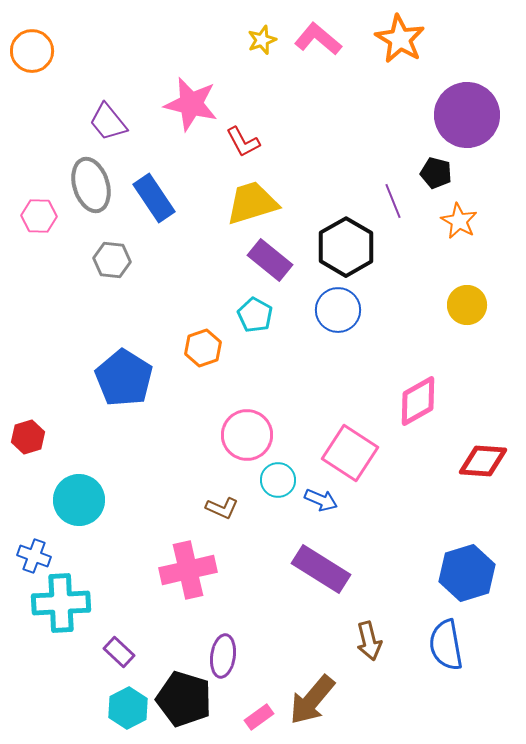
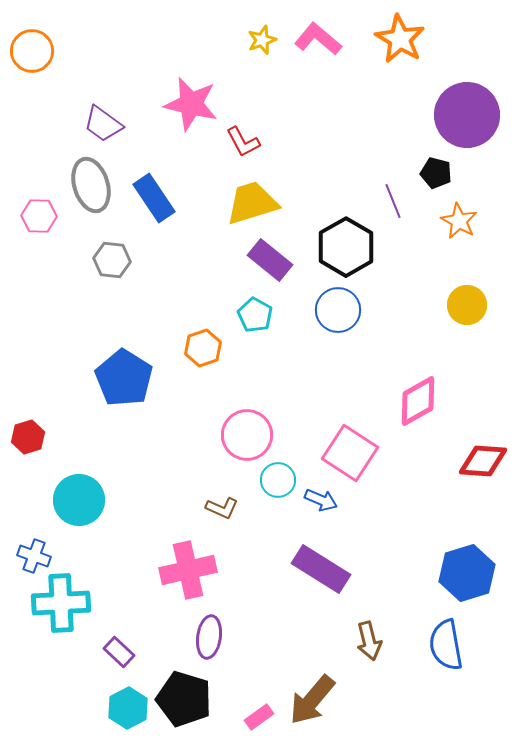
purple trapezoid at (108, 122): moved 5 px left, 2 px down; rotated 15 degrees counterclockwise
purple ellipse at (223, 656): moved 14 px left, 19 px up
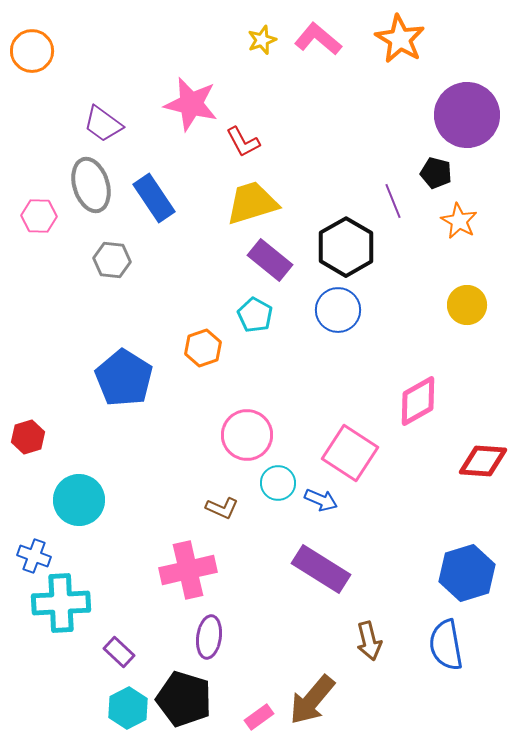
cyan circle at (278, 480): moved 3 px down
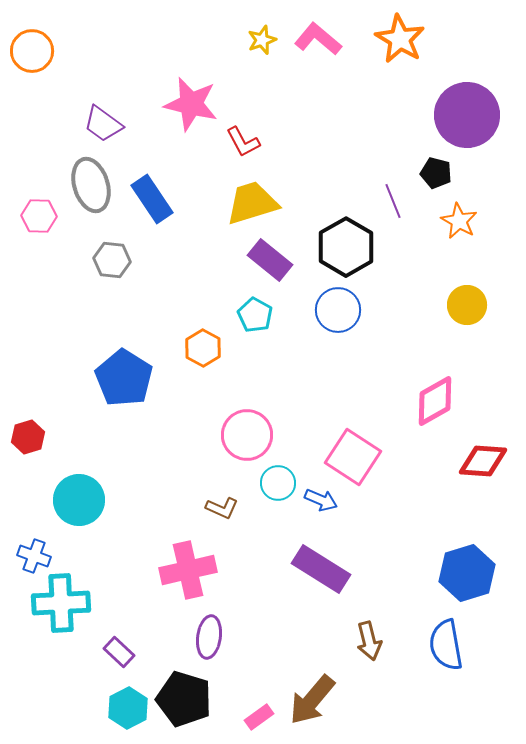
blue rectangle at (154, 198): moved 2 px left, 1 px down
orange hexagon at (203, 348): rotated 12 degrees counterclockwise
pink diamond at (418, 401): moved 17 px right
pink square at (350, 453): moved 3 px right, 4 px down
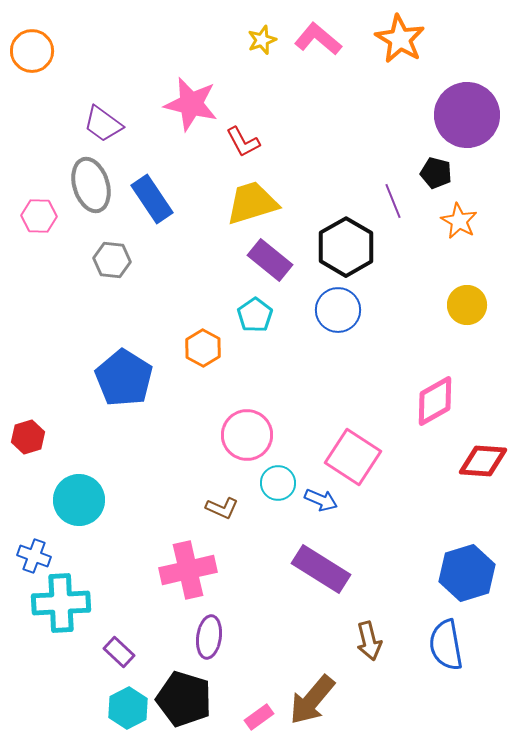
cyan pentagon at (255, 315): rotated 8 degrees clockwise
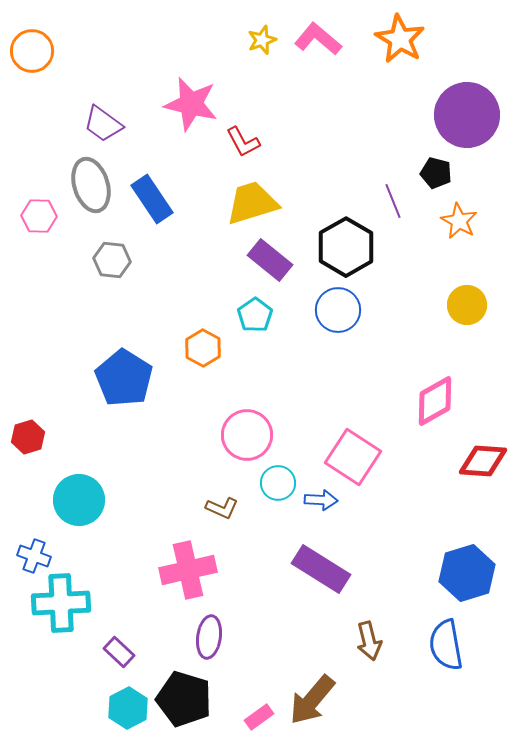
blue arrow at (321, 500): rotated 20 degrees counterclockwise
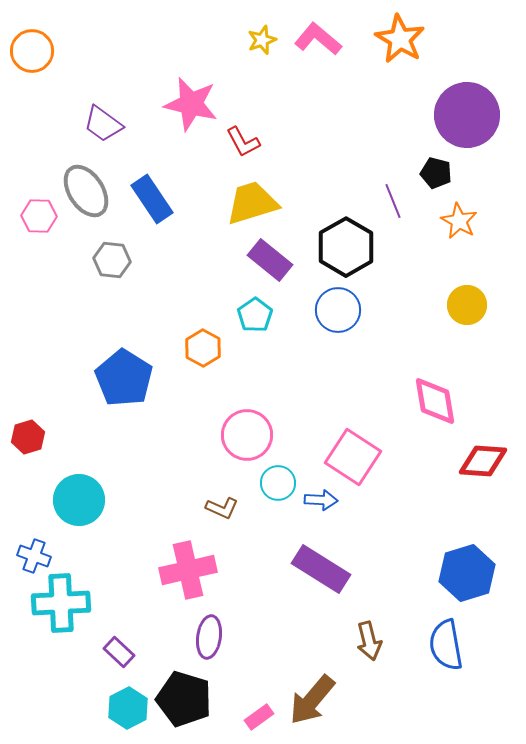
gray ellipse at (91, 185): moved 5 px left, 6 px down; rotated 16 degrees counterclockwise
pink diamond at (435, 401): rotated 70 degrees counterclockwise
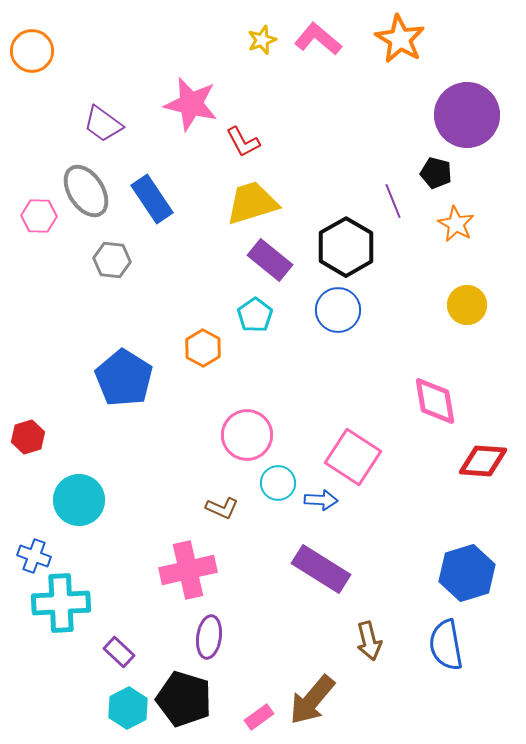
orange star at (459, 221): moved 3 px left, 3 px down
